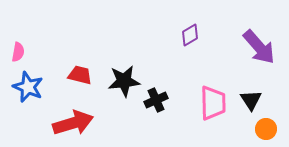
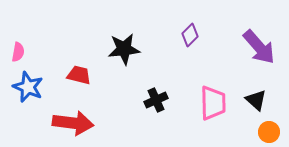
purple diamond: rotated 15 degrees counterclockwise
red trapezoid: moved 1 px left
black star: moved 32 px up
black triangle: moved 5 px right; rotated 15 degrees counterclockwise
red arrow: rotated 24 degrees clockwise
orange circle: moved 3 px right, 3 px down
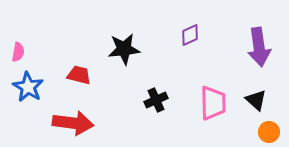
purple diamond: rotated 20 degrees clockwise
purple arrow: rotated 33 degrees clockwise
blue star: rotated 8 degrees clockwise
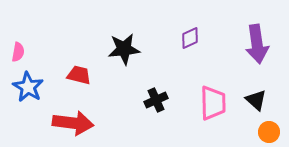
purple diamond: moved 3 px down
purple arrow: moved 2 px left, 3 px up
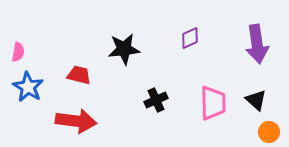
red arrow: moved 3 px right, 2 px up
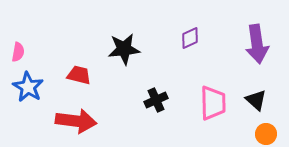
orange circle: moved 3 px left, 2 px down
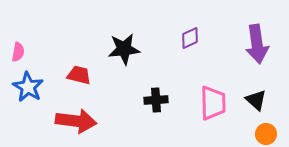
black cross: rotated 20 degrees clockwise
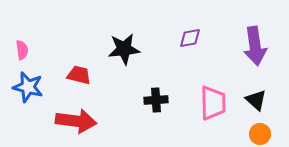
purple diamond: rotated 15 degrees clockwise
purple arrow: moved 2 px left, 2 px down
pink semicircle: moved 4 px right, 2 px up; rotated 18 degrees counterclockwise
blue star: rotated 16 degrees counterclockwise
orange circle: moved 6 px left
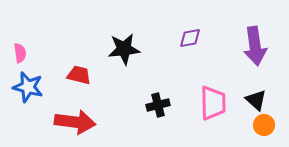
pink semicircle: moved 2 px left, 3 px down
black cross: moved 2 px right, 5 px down; rotated 10 degrees counterclockwise
red arrow: moved 1 px left, 1 px down
orange circle: moved 4 px right, 9 px up
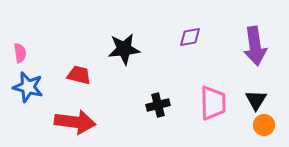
purple diamond: moved 1 px up
black triangle: rotated 20 degrees clockwise
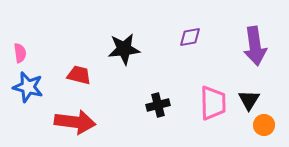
black triangle: moved 7 px left
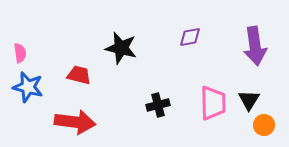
black star: moved 3 px left, 1 px up; rotated 20 degrees clockwise
